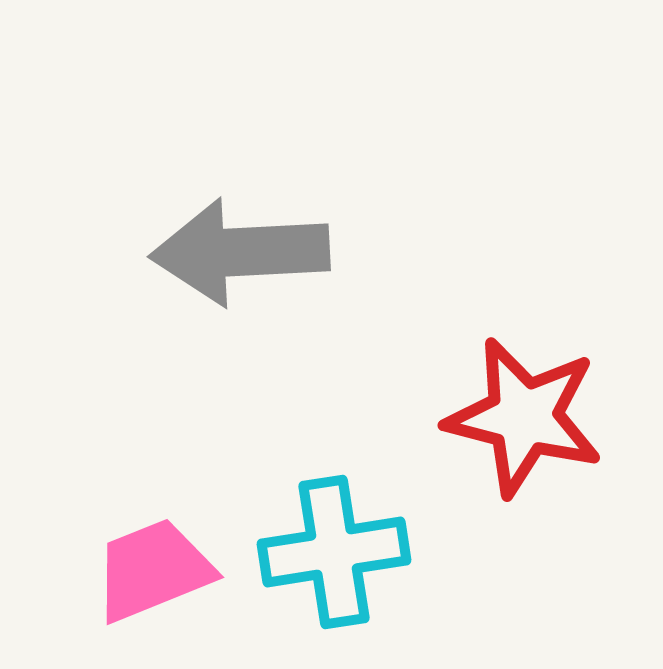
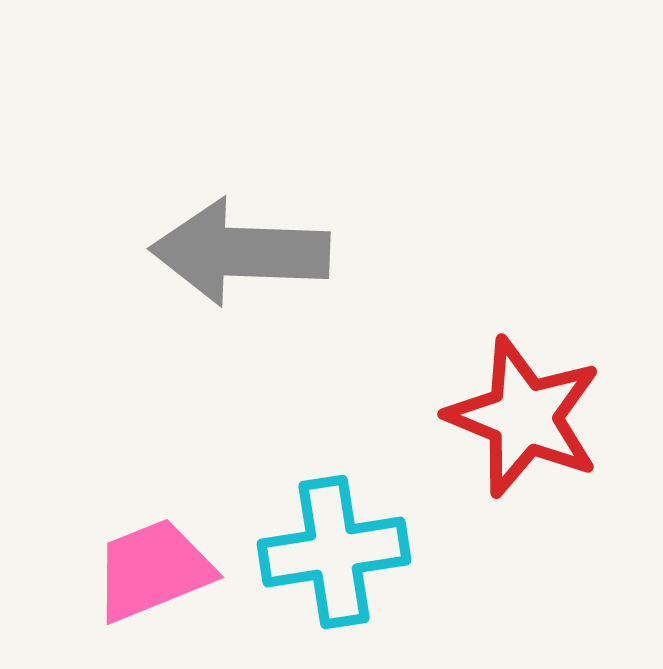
gray arrow: rotated 5 degrees clockwise
red star: rotated 8 degrees clockwise
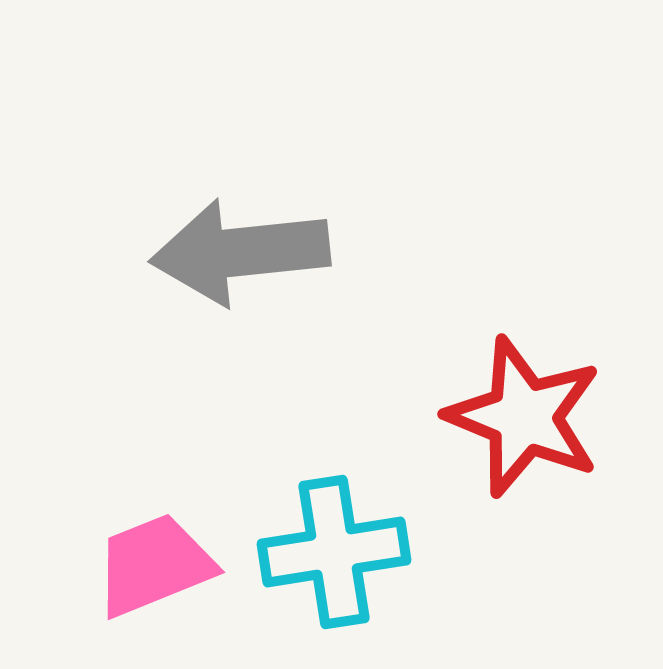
gray arrow: rotated 8 degrees counterclockwise
pink trapezoid: moved 1 px right, 5 px up
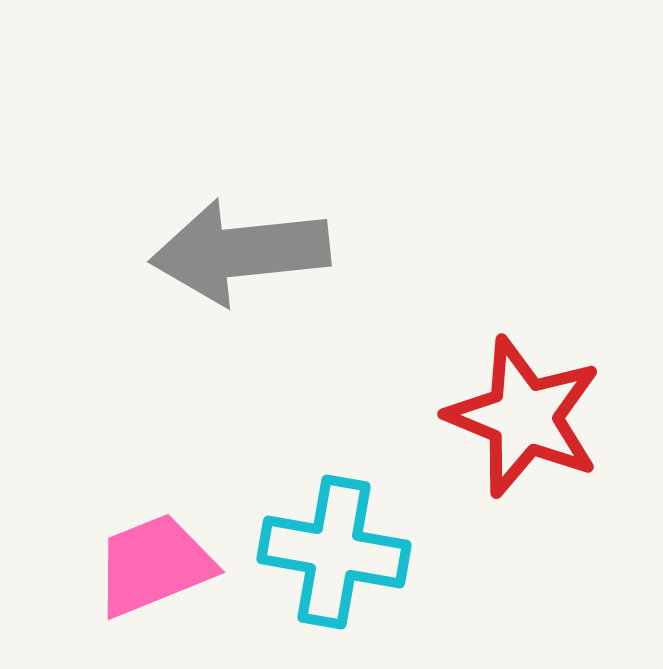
cyan cross: rotated 19 degrees clockwise
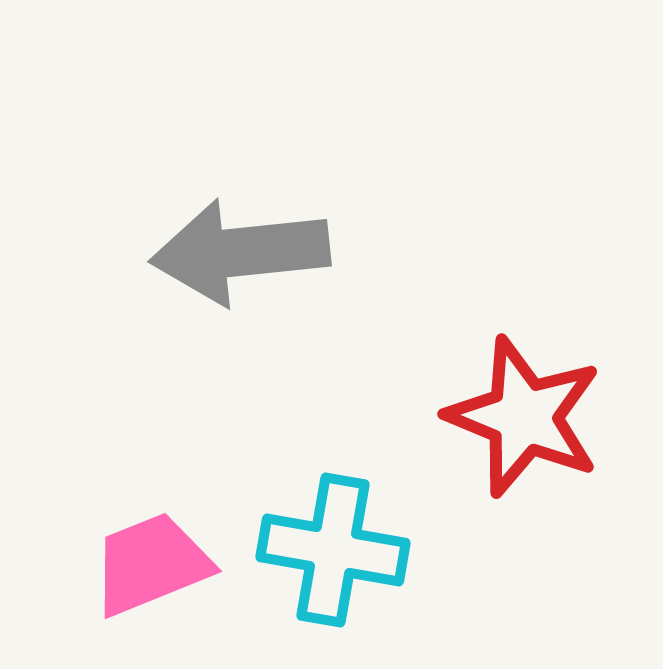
cyan cross: moved 1 px left, 2 px up
pink trapezoid: moved 3 px left, 1 px up
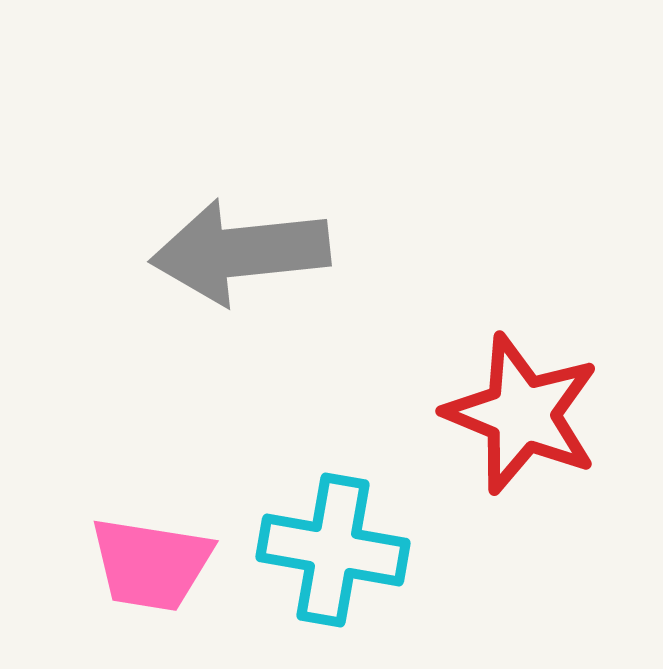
red star: moved 2 px left, 3 px up
pink trapezoid: rotated 149 degrees counterclockwise
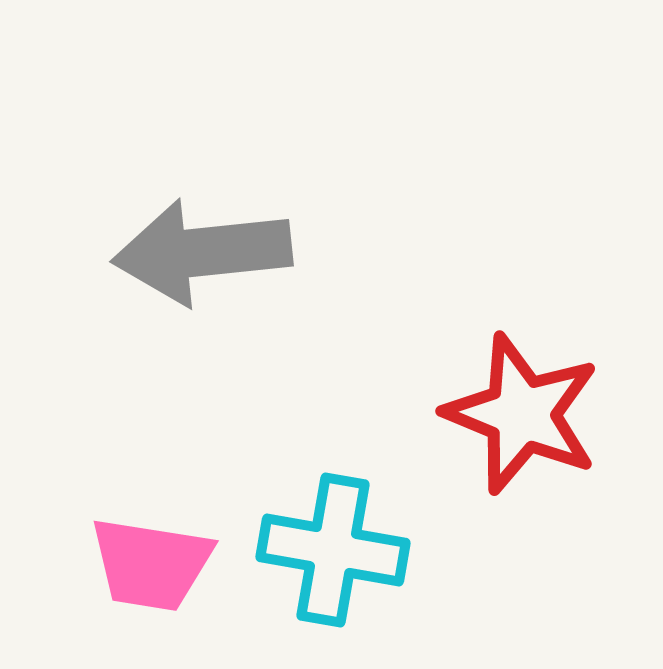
gray arrow: moved 38 px left
